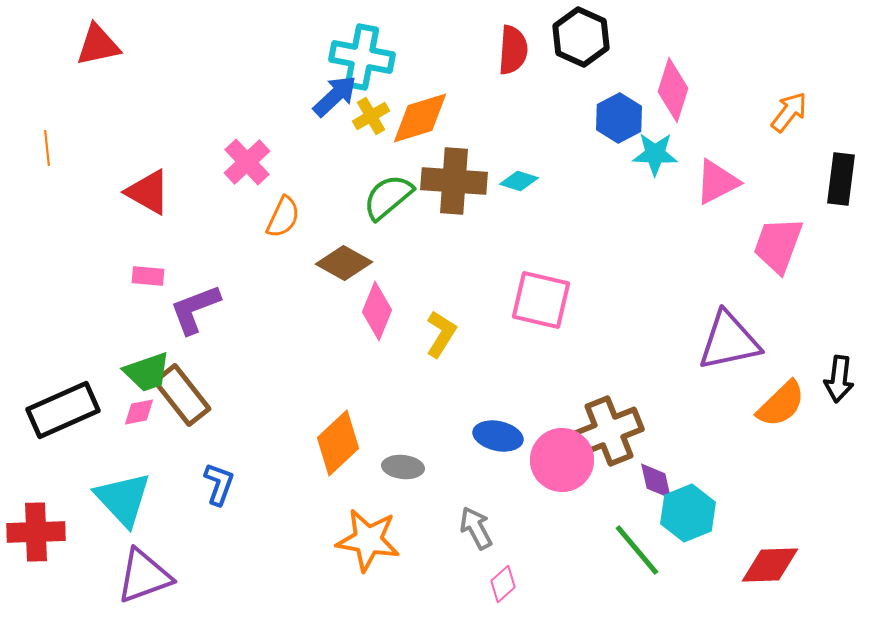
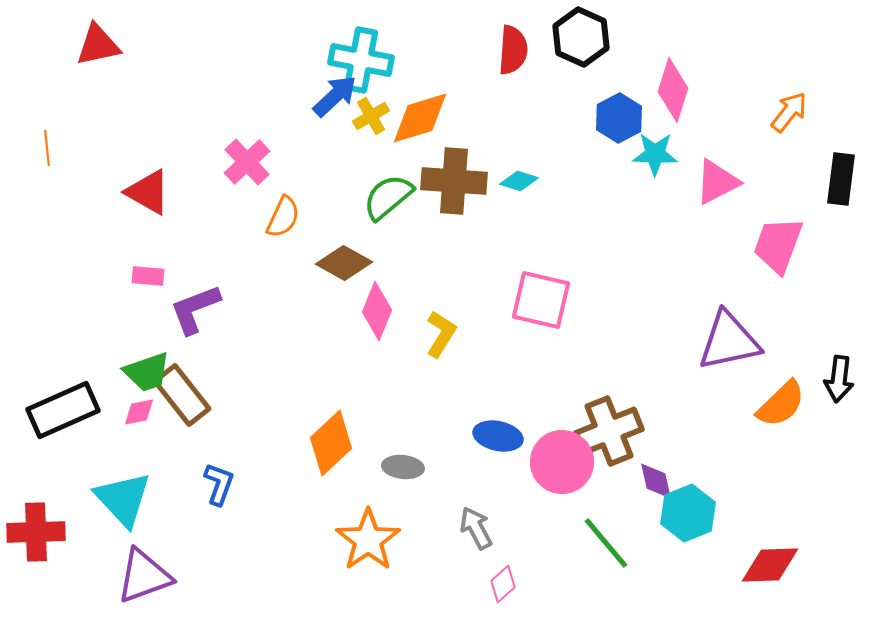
cyan cross at (362, 57): moved 1 px left, 3 px down
orange diamond at (338, 443): moved 7 px left
pink circle at (562, 460): moved 2 px down
orange star at (368, 540): rotated 28 degrees clockwise
green line at (637, 550): moved 31 px left, 7 px up
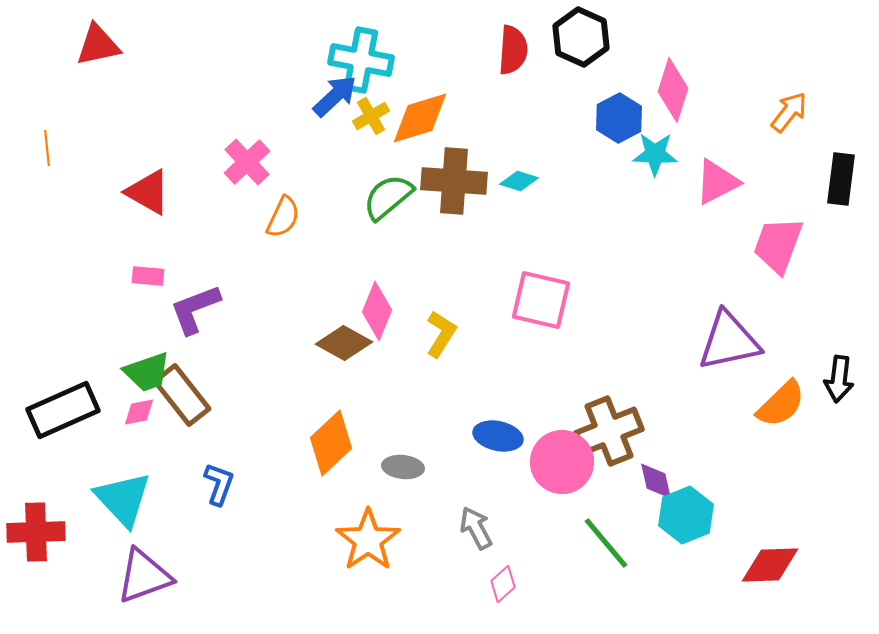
brown diamond at (344, 263): moved 80 px down
cyan hexagon at (688, 513): moved 2 px left, 2 px down
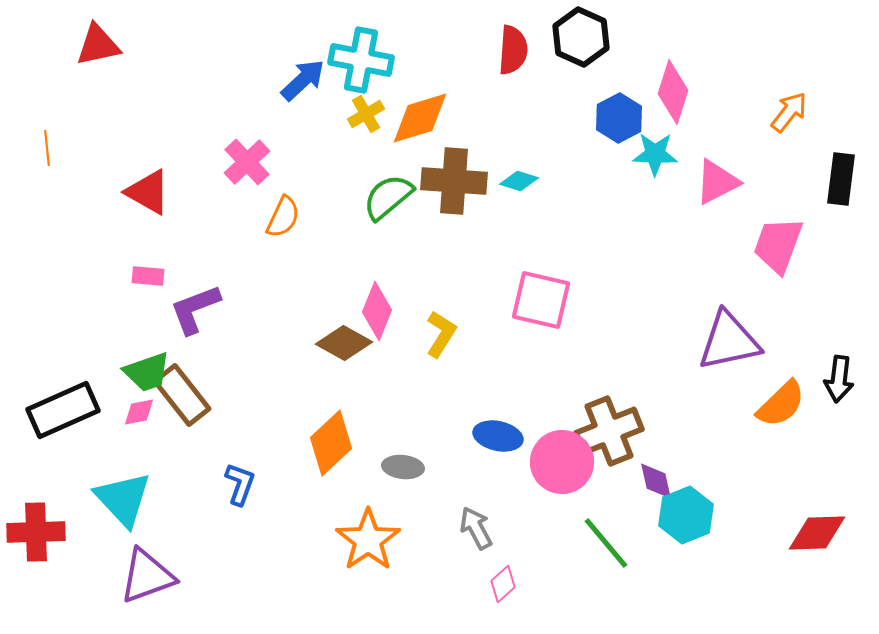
pink diamond at (673, 90): moved 2 px down
blue arrow at (335, 96): moved 32 px left, 16 px up
yellow cross at (371, 116): moved 5 px left, 2 px up
blue L-shape at (219, 484): moved 21 px right
red diamond at (770, 565): moved 47 px right, 32 px up
purple triangle at (144, 576): moved 3 px right
